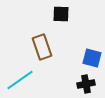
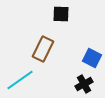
brown rectangle: moved 1 px right, 2 px down; rotated 45 degrees clockwise
blue square: rotated 12 degrees clockwise
black cross: moved 2 px left; rotated 18 degrees counterclockwise
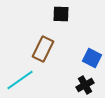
black cross: moved 1 px right, 1 px down
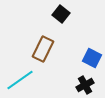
black square: rotated 36 degrees clockwise
